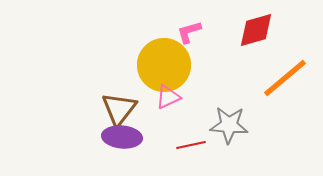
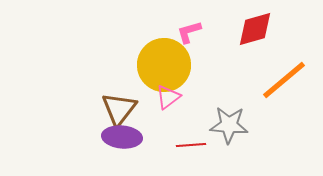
red diamond: moved 1 px left, 1 px up
orange line: moved 1 px left, 2 px down
pink triangle: rotated 12 degrees counterclockwise
red line: rotated 8 degrees clockwise
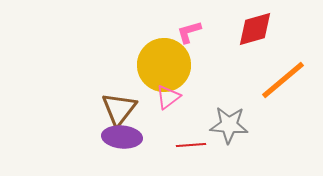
orange line: moved 1 px left
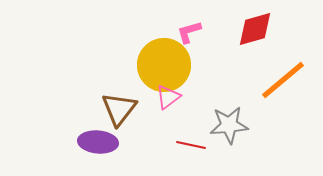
gray star: rotated 9 degrees counterclockwise
purple ellipse: moved 24 px left, 5 px down
red line: rotated 16 degrees clockwise
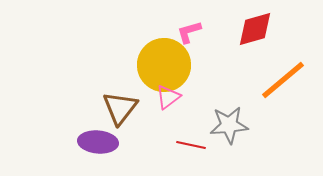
brown triangle: moved 1 px right, 1 px up
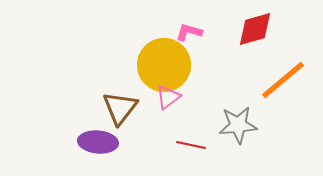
pink L-shape: rotated 32 degrees clockwise
gray star: moved 9 px right
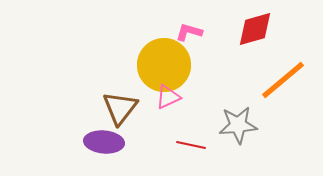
pink triangle: rotated 12 degrees clockwise
purple ellipse: moved 6 px right
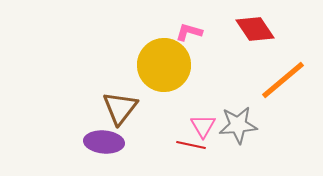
red diamond: rotated 72 degrees clockwise
pink triangle: moved 35 px right, 29 px down; rotated 36 degrees counterclockwise
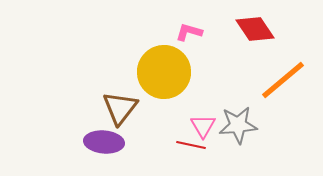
yellow circle: moved 7 px down
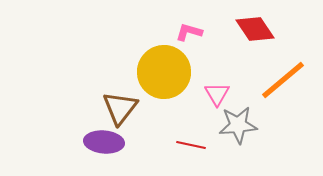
pink triangle: moved 14 px right, 32 px up
